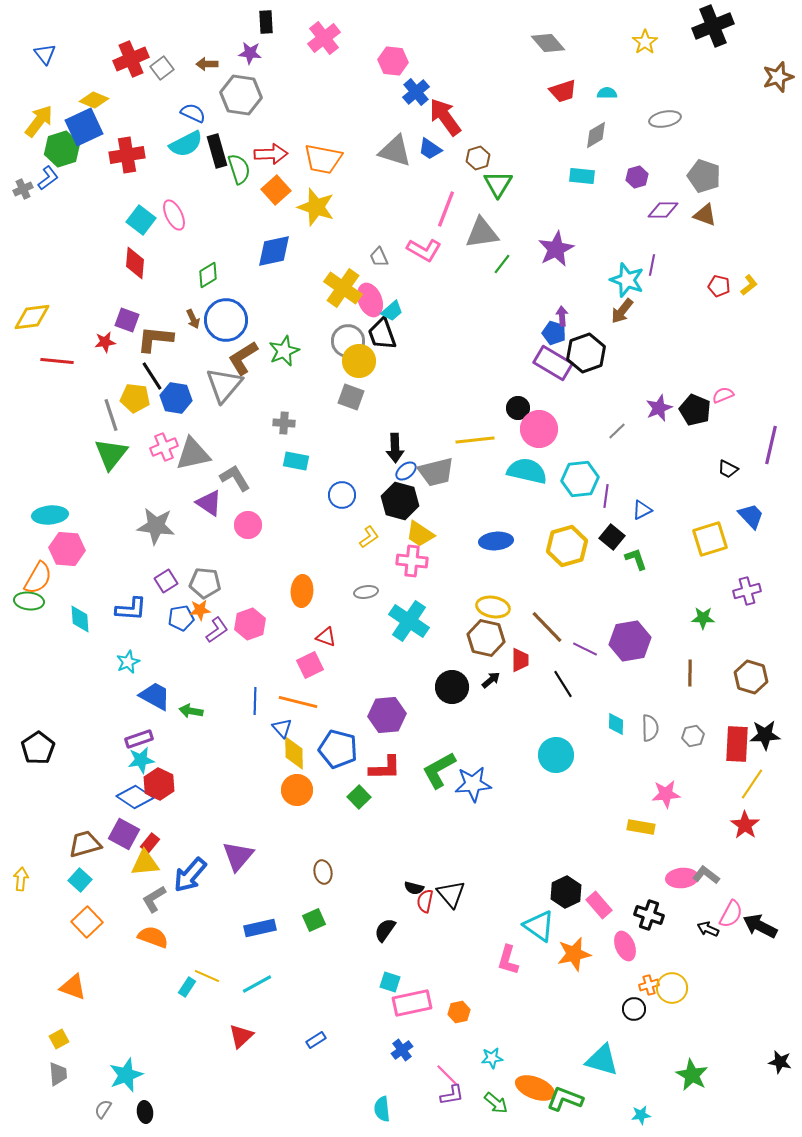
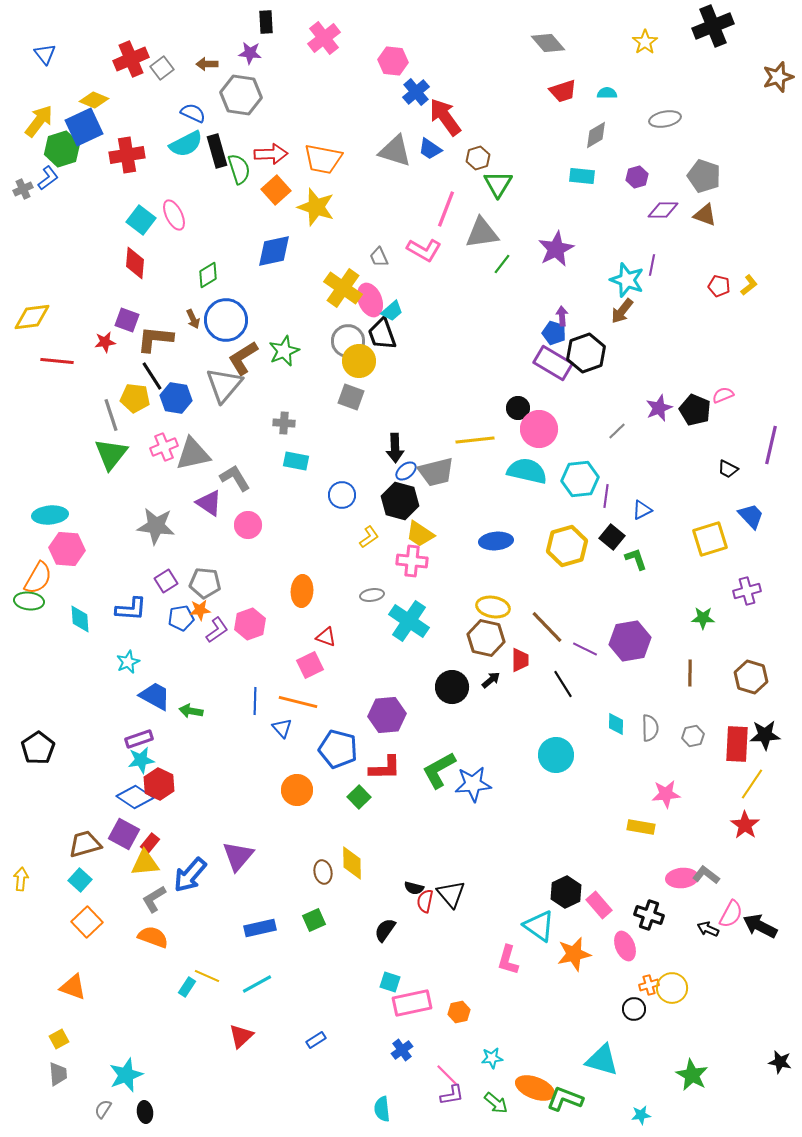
gray ellipse at (366, 592): moved 6 px right, 3 px down
yellow diamond at (294, 753): moved 58 px right, 110 px down
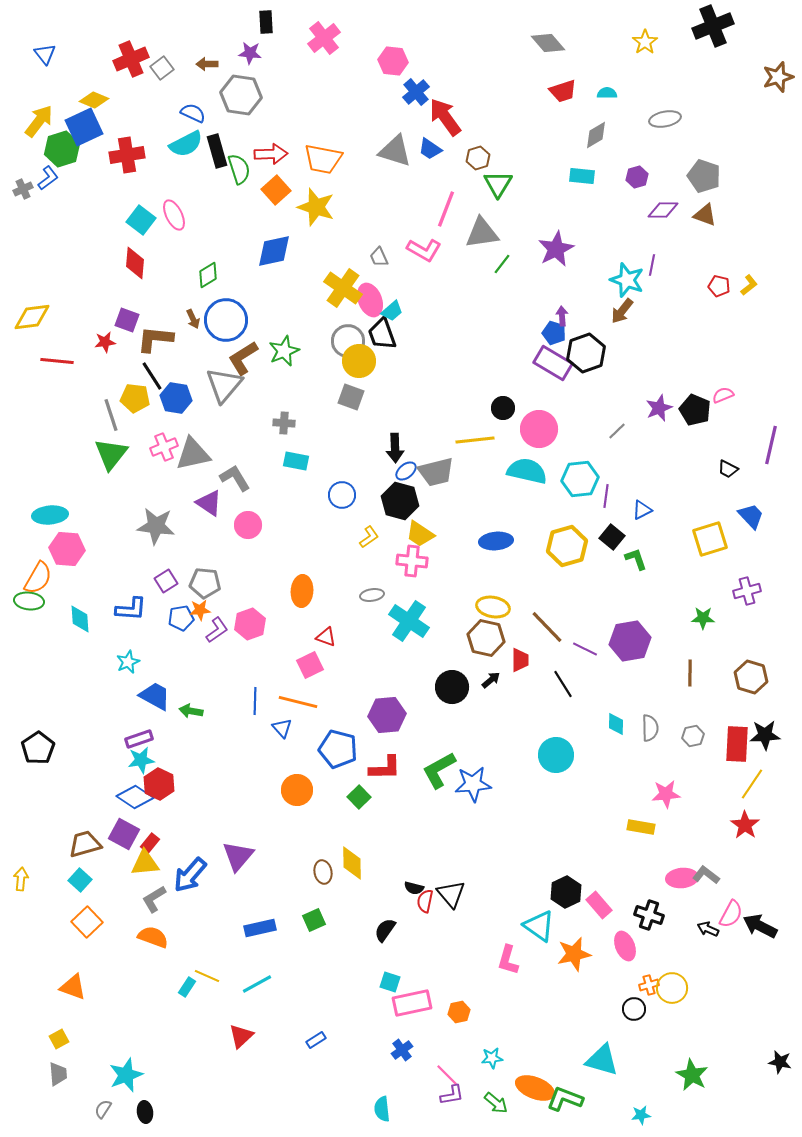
black circle at (518, 408): moved 15 px left
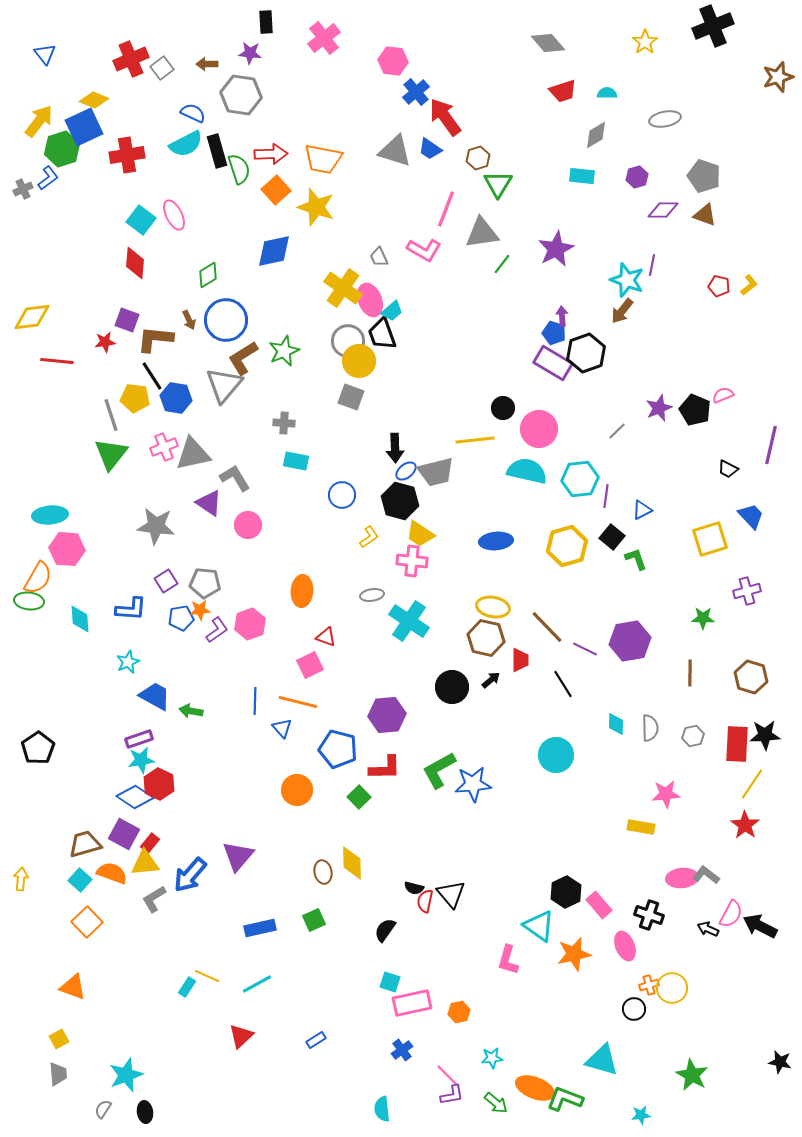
brown arrow at (193, 319): moved 4 px left, 1 px down
orange semicircle at (153, 937): moved 41 px left, 64 px up
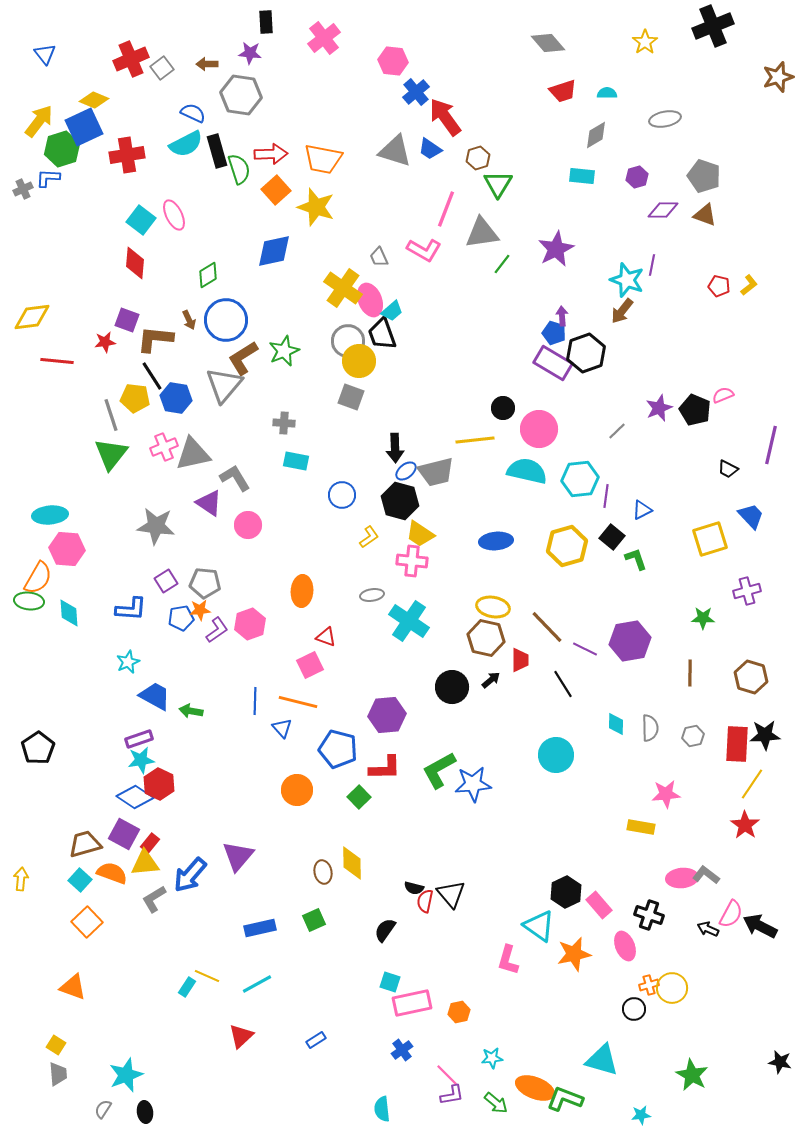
blue L-shape at (48, 178): rotated 140 degrees counterclockwise
cyan diamond at (80, 619): moved 11 px left, 6 px up
yellow square at (59, 1039): moved 3 px left, 6 px down; rotated 30 degrees counterclockwise
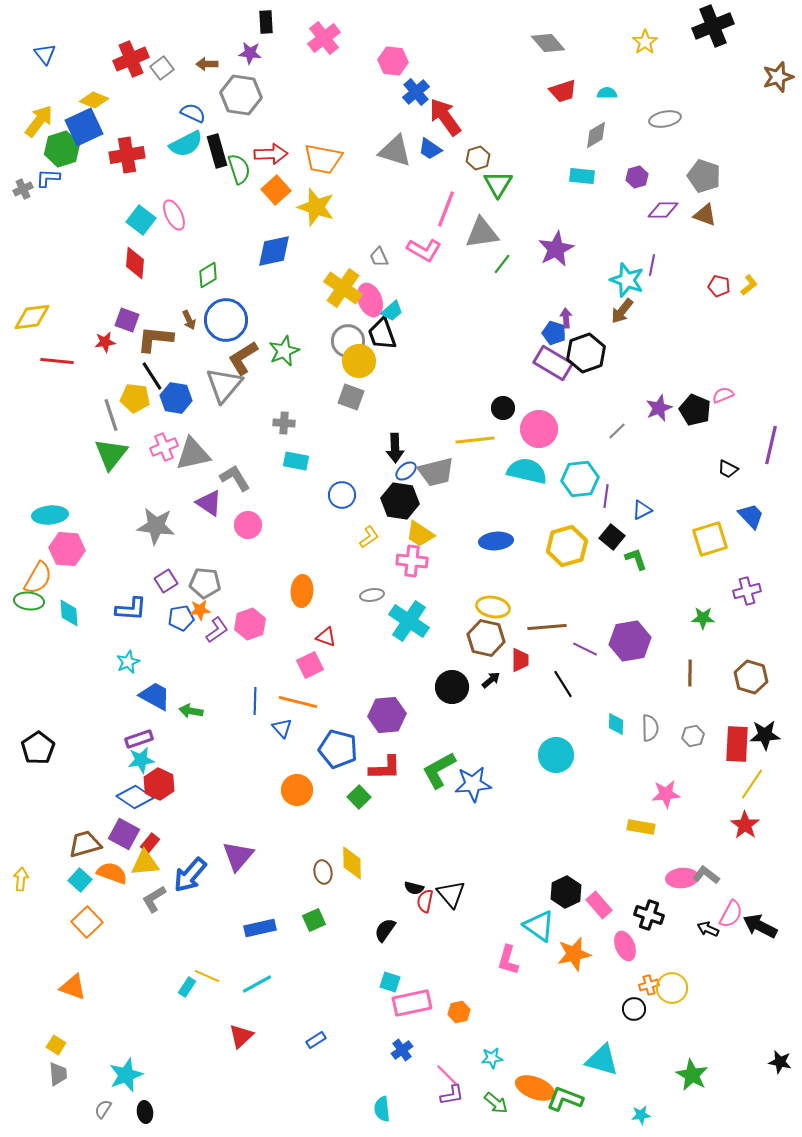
purple arrow at (562, 316): moved 4 px right, 2 px down
black hexagon at (400, 501): rotated 6 degrees counterclockwise
brown line at (547, 627): rotated 51 degrees counterclockwise
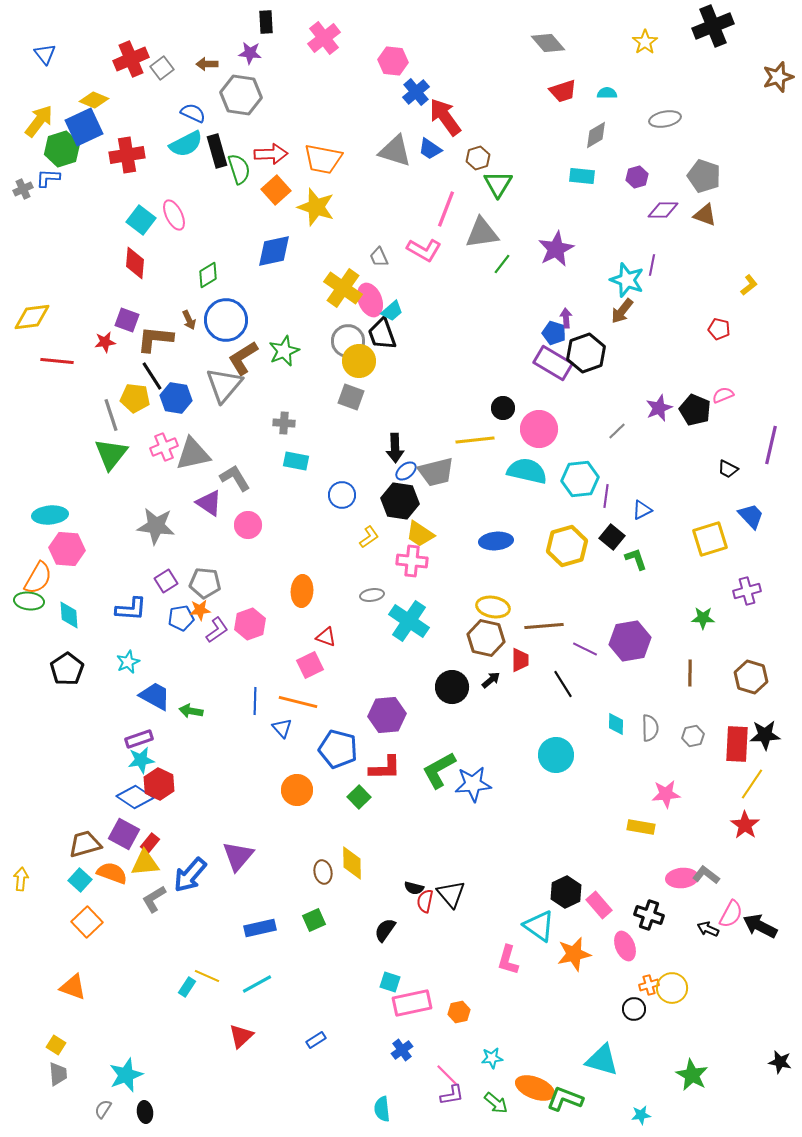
red pentagon at (719, 286): moved 43 px down
cyan diamond at (69, 613): moved 2 px down
brown line at (547, 627): moved 3 px left, 1 px up
black pentagon at (38, 748): moved 29 px right, 79 px up
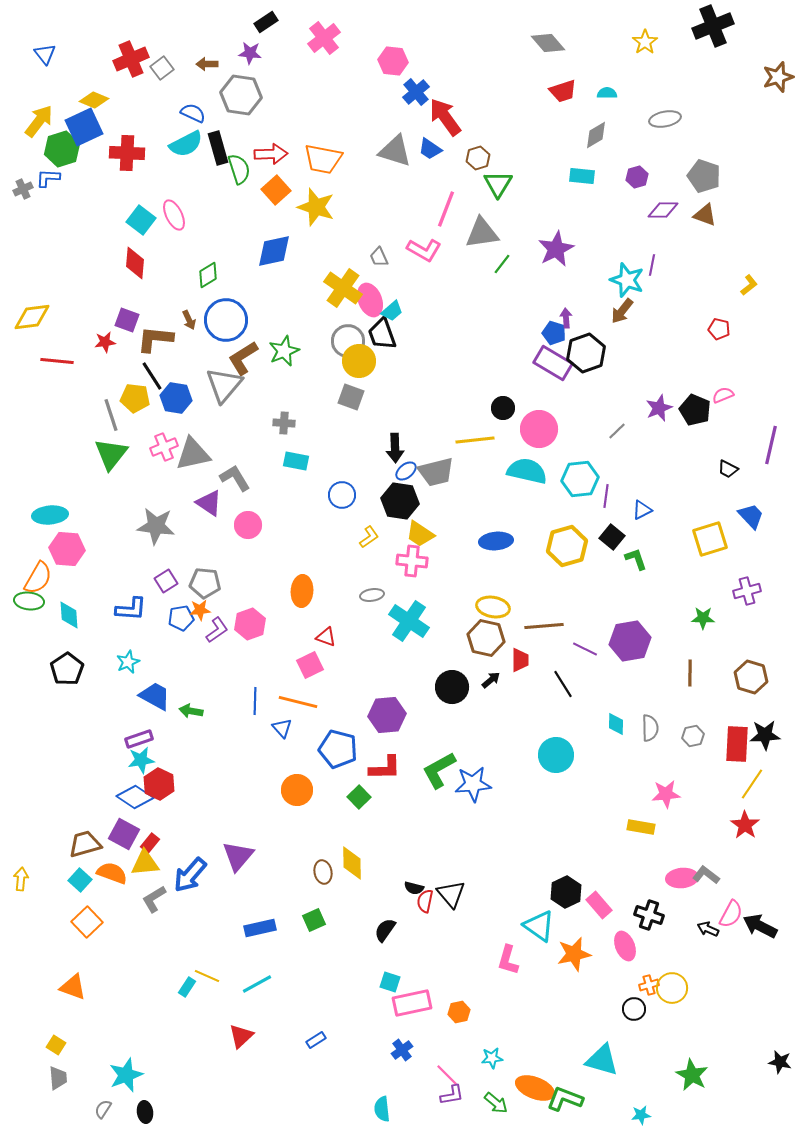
black rectangle at (266, 22): rotated 60 degrees clockwise
black rectangle at (217, 151): moved 1 px right, 3 px up
red cross at (127, 155): moved 2 px up; rotated 12 degrees clockwise
gray trapezoid at (58, 1074): moved 4 px down
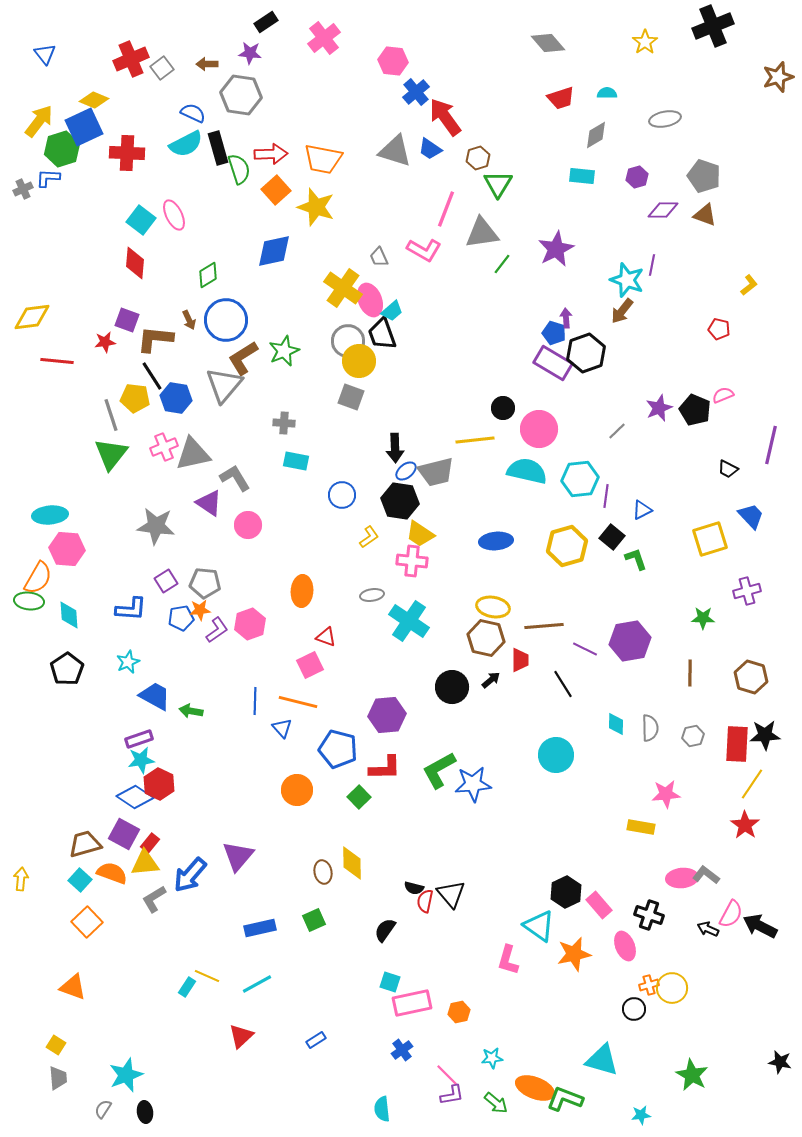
red trapezoid at (563, 91): moved 2 px left, 7 px down
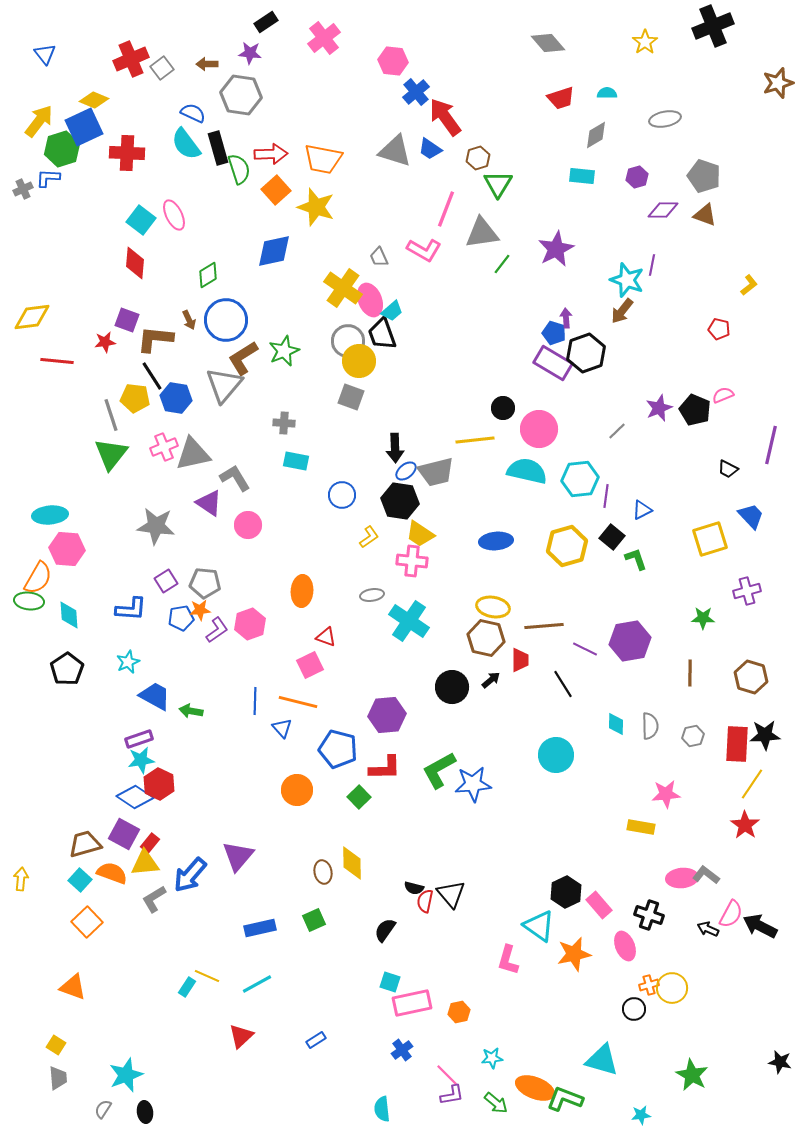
brown star at (778, 77): moved 6 px down
cyan semicircle at (186, 144): rotated 80 degrees clockwise
gray semicircle at (650, 728): moved 2 px up
